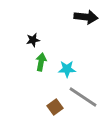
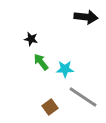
black star: moved 2 px left, 1 px up; rotated 24 degrees clockwise
green arrow: rotated 48 degrees counterclockwise
cyan star: moved 2 px left
brown square: moved 5 px left
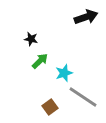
black arrow: rotated 25 degrees counterclockwise
green arrow: moved 1 px left, 1 px up; rotated 84 degrees clockwise
cyan star: moved 1 px left, 4 px down; rotated 18 degrees counterclockwise
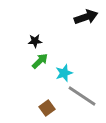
black star: moved 4 px right, 2 px down; rotated 16 degrees counterclockwise
gray line: moved 1 px left, 1 px up
brown square: moved 3 px left, 1 px down
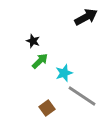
black arrow: rotated 10 degrees counterclockwise
black star: moved 2 px left; rotated 24 degrees clockwise
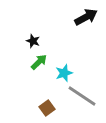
green arrow: moved 1 px left, 1 px down
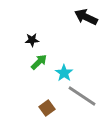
black arrow: rotated 125 degrees counterclockwise
black star: moved 1 px left, 1 px up; rotated 24 degrees counterclockwise
cyan star: rotated 18 degrees counterclockwise
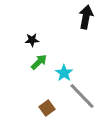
black arrow: rotated 75 degrees clockwise
gray line: rotated 12 degrees clockwise
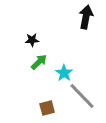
brown square: rotated 21 degrees clockwise
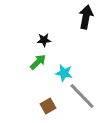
black star: moved 12 px right
green arrow: moved 1 px left
cyan star: rotated 24 degrees counterclockwise
brown square: moved 1 px right, 2 px up; rotated 14 degrees counterclockwise
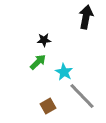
cyan star: moved 1 px up; rotated 18 degrees clockwise
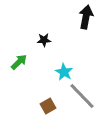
green arrow: moved 19 px left
